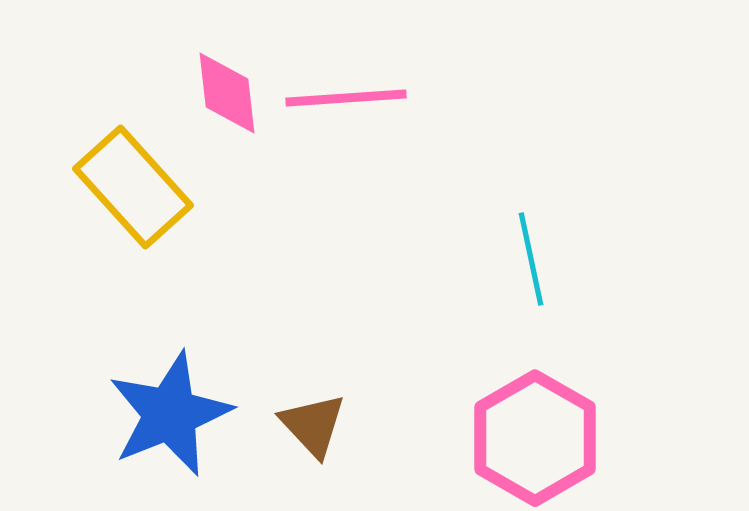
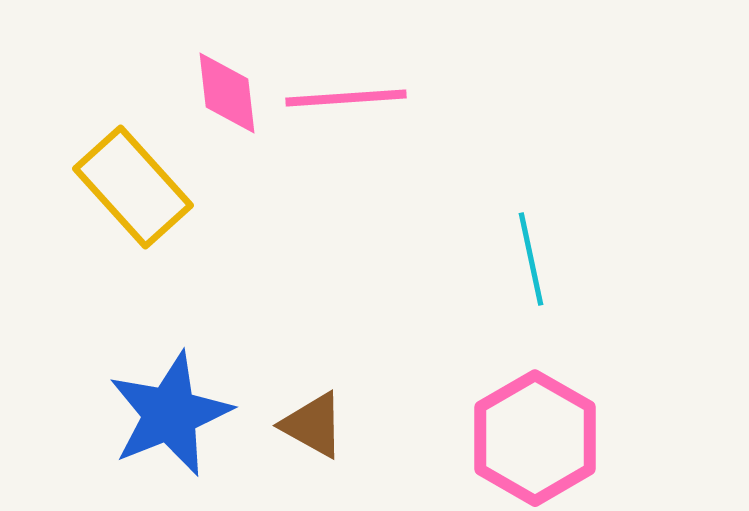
brown triangle: rotated 18 degrees counterclockwise
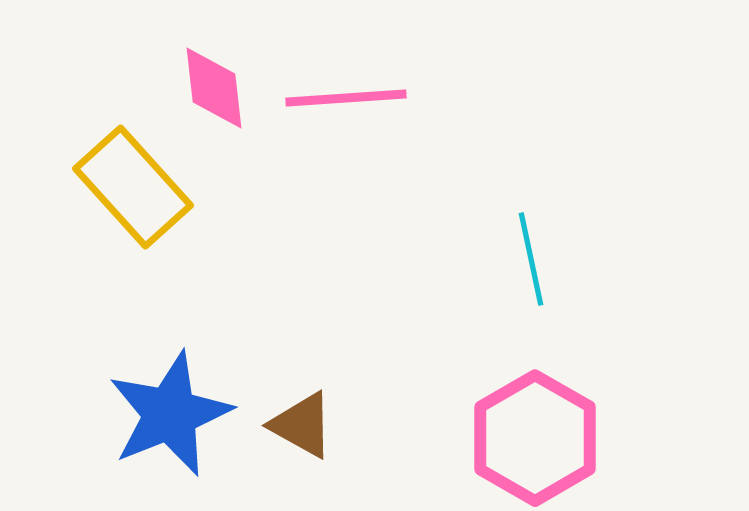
pink diamond: moved 13 px left, 5 px up
brown triangle: moved 11 px left
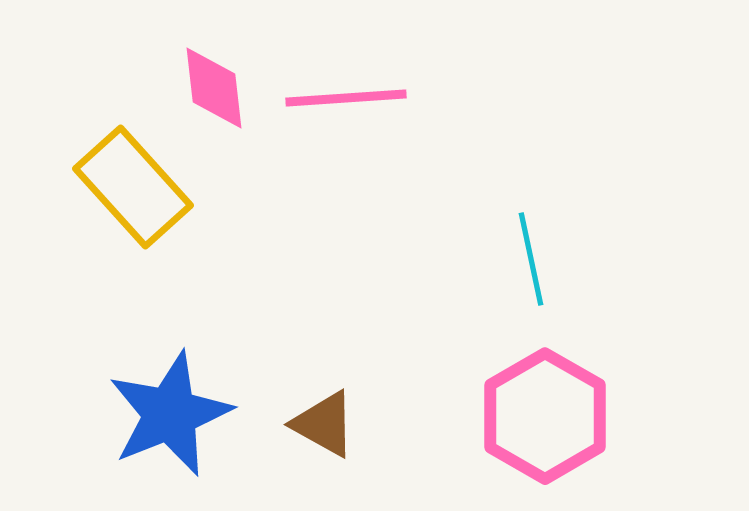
brown triangle: moved 22 px right, 1 px up
pink hexagon: moved 10 px right, 22 px up
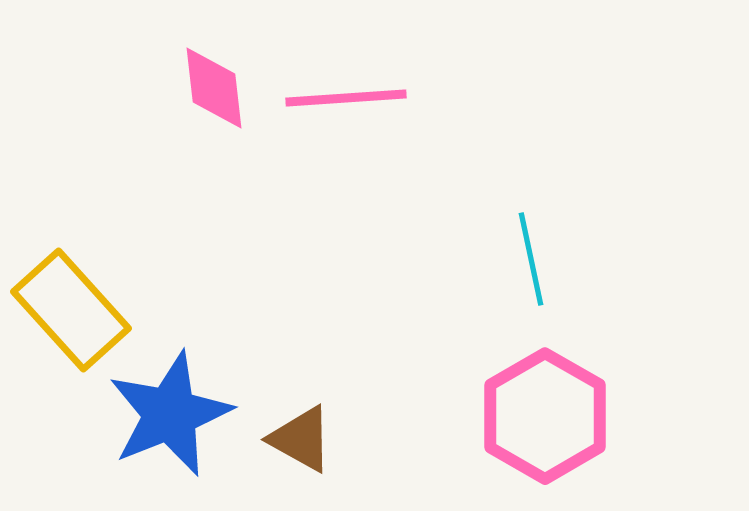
yellow rectangle: moved 62 px left, 123 px down
brown triangle: moved 23 px left, 15 px down
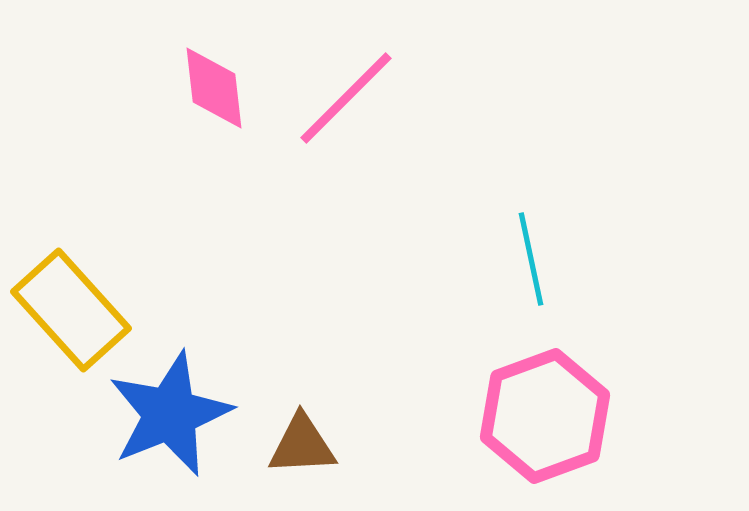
pink line: rotated 41 degrees counterclockwise
pink hexagon: rotated 10 degrees clockwise
brown triangle: moved 1 px right, 6 px down; rotated 32 degrees counterclockwise
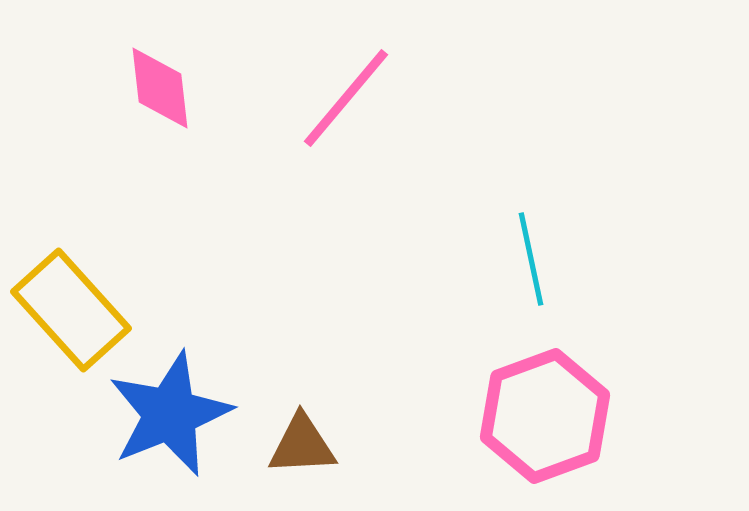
pink diamond: moved 54 px left
pink line: rotated 5 degrees counterclockwise
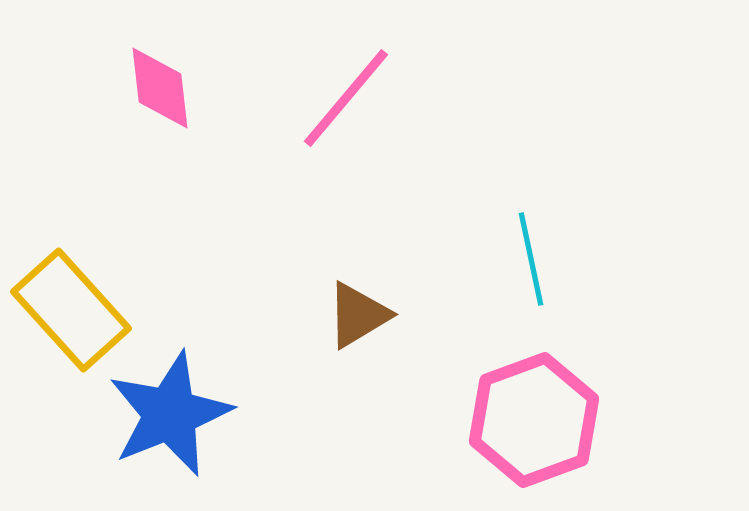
pink hexagon: moved 11 px left, 4 px down
brown triangle: moved 56 px right, 130 px up; rotated 28 degrees counterclockwise
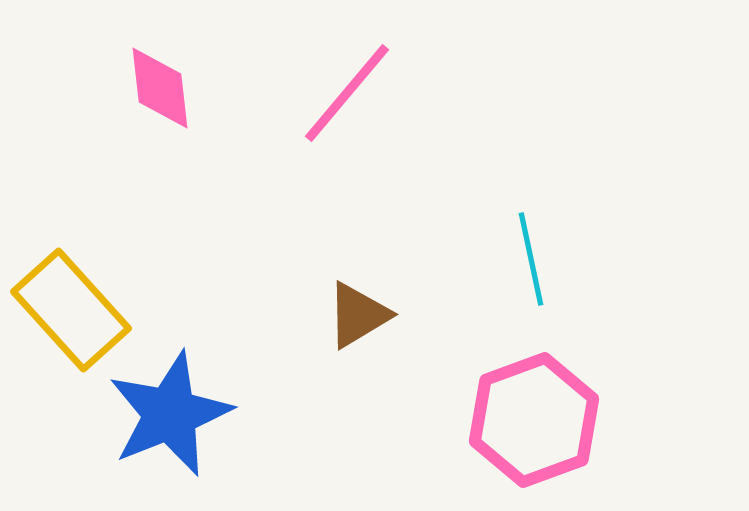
pink line: moved 1 px right, 5 px up
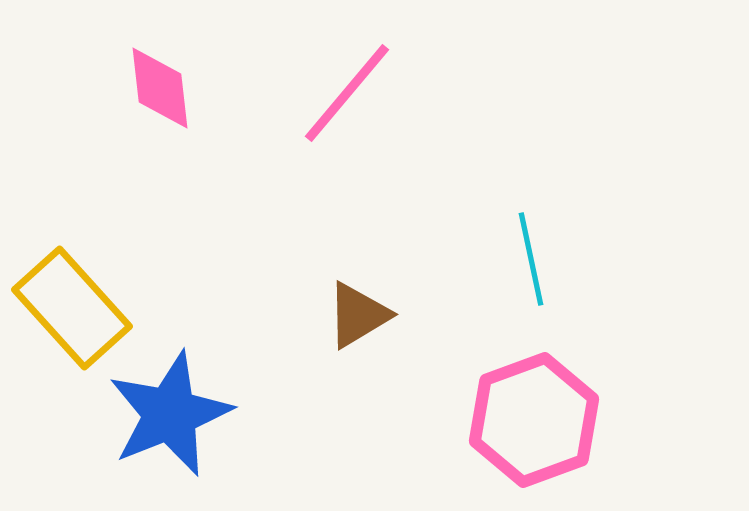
yellow rectangle: moved 1 px right, 2 px up
